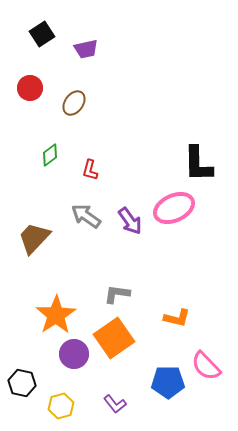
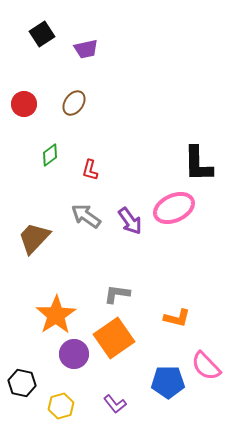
red circle: moved 6 px left, 16 px down
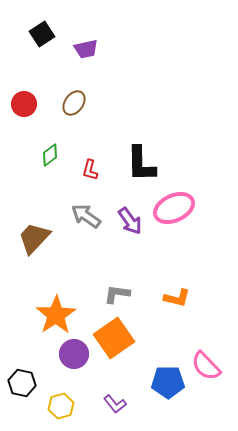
black L-shape: moved 57 px left
orange L-shape: moved 20 px up
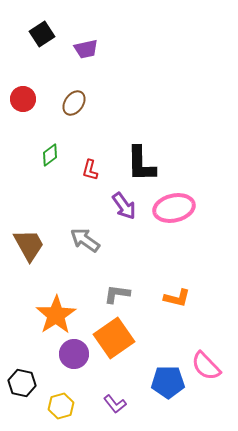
red circle: moved 1 px left, 5 px up
pink ellipse: rotated 12 degrees clockwise
gray arrow: moved 1 px left, 24 px down
purple arrow: moved 6 px left, 15 px up
brown trapezoid: moved 5 px left, 7 px down; rotated 108 degrees clockwise
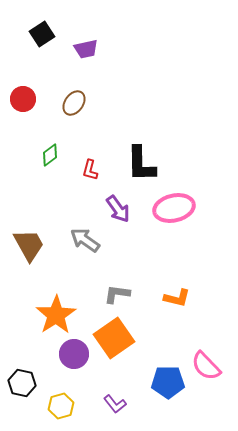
purple arrow: moved 6 px left, 3 px down
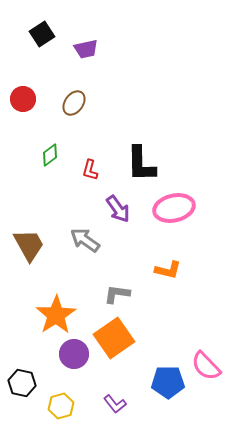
orange L-shape: moved 9 px left, 28 px up
